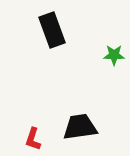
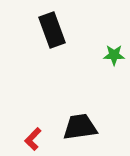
red L-shape: rotated 25 degrees clockwise
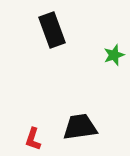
green star: rotated 20 degrees counterclockwise
red L-shape: rotated 25 degrees counterclockwise
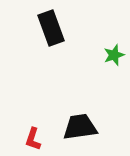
black rectangle: moved 1 px left, 2 px up
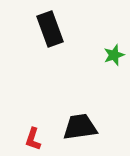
black rectangle: moved 1 px left, 1 px down
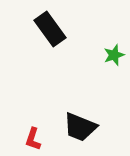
black rectangle: rotated 16 degrees counterclockwise
black trapezoid: rotated 150 degrees counterclockwise
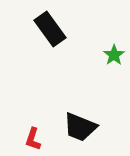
green star: rotated 15 degrees counterclockwise
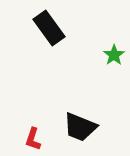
black rectangle: moved 1 px left, 1 px up
